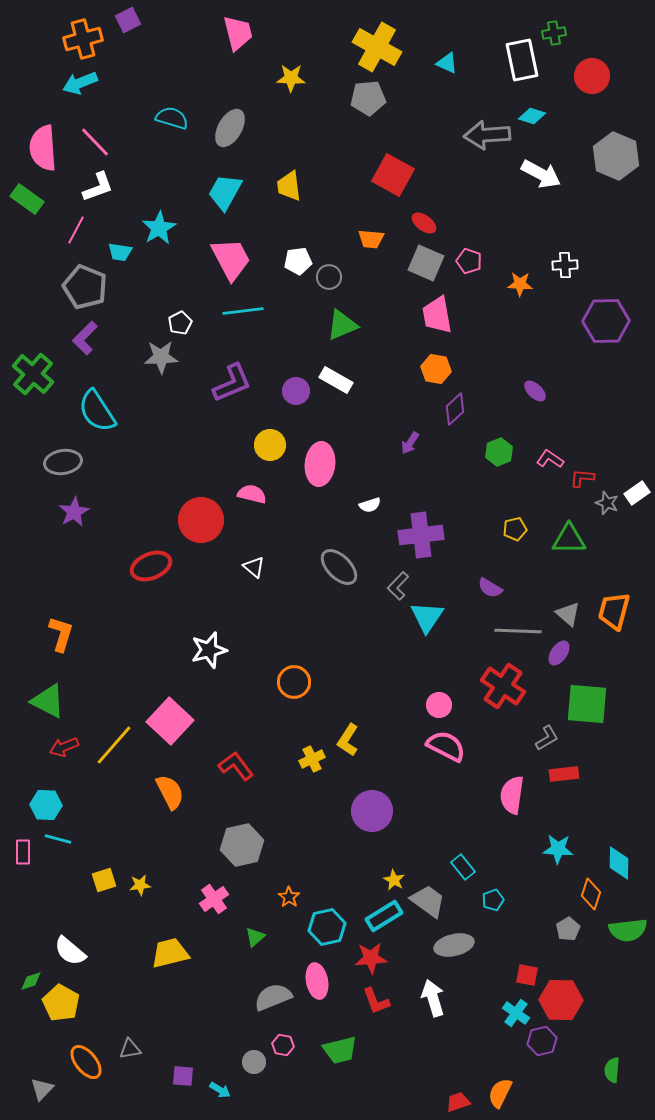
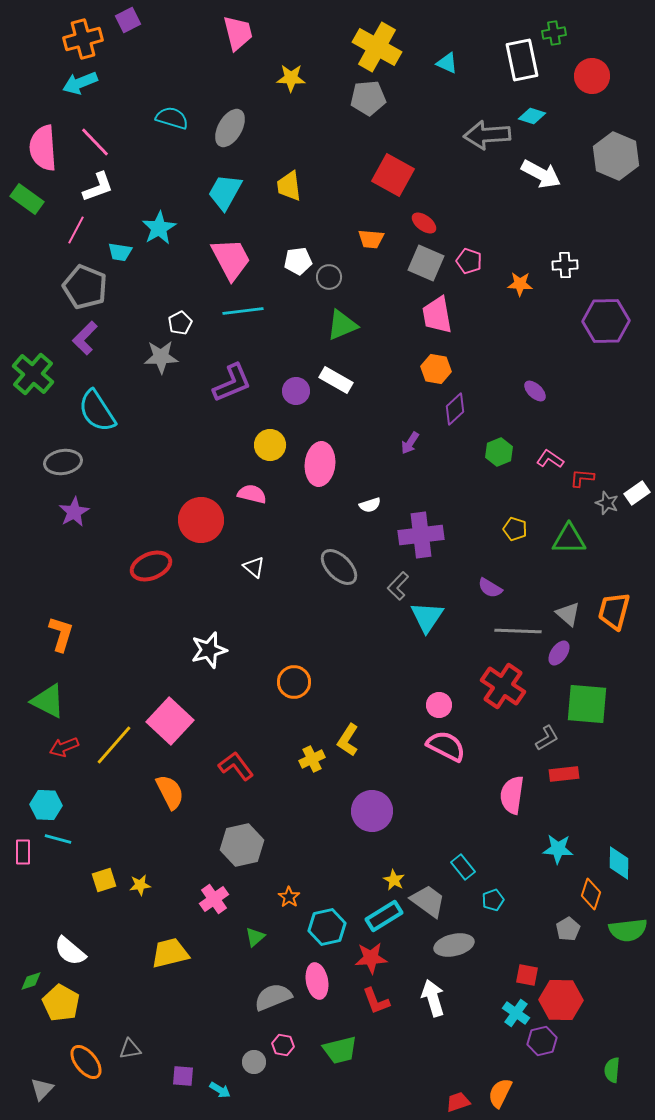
yellow pentagon at (515, 529): rotated 30 degrees clockwise
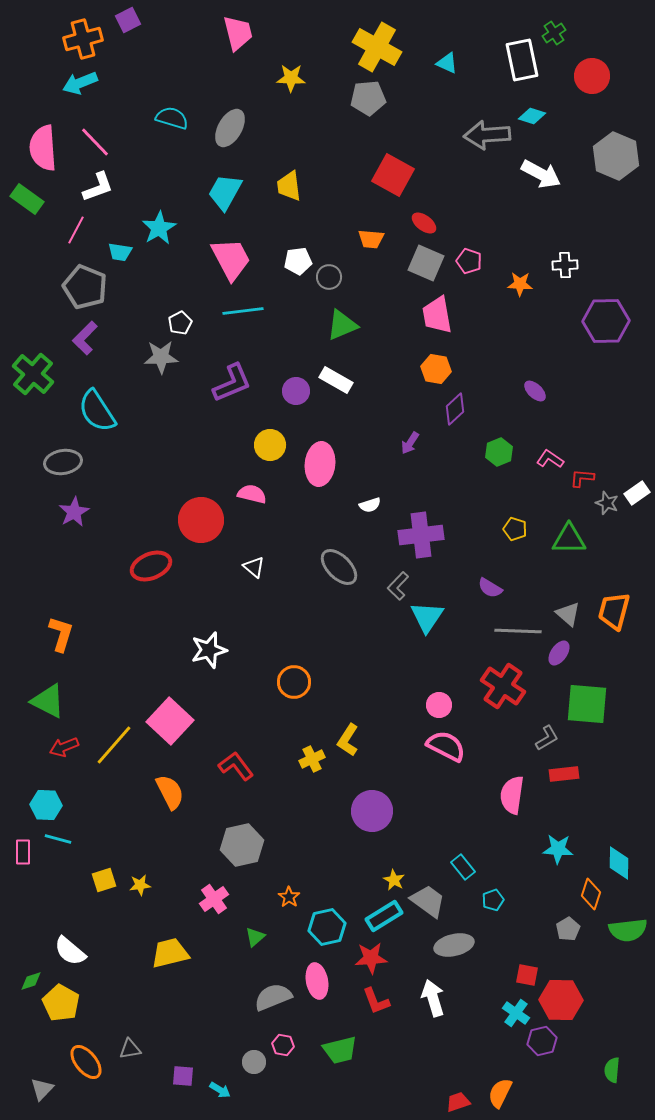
green cross at (554, 33): rotated 25 degrees counterclockwise
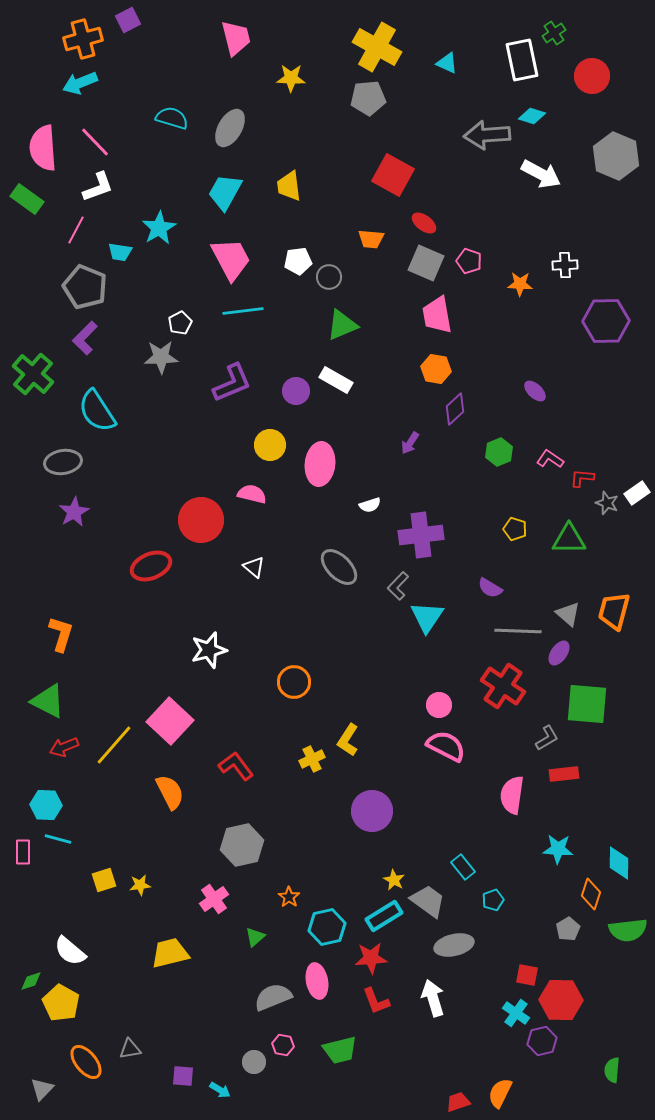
pink trapezoid at (238, 33): moved 2 px left, 5 px down
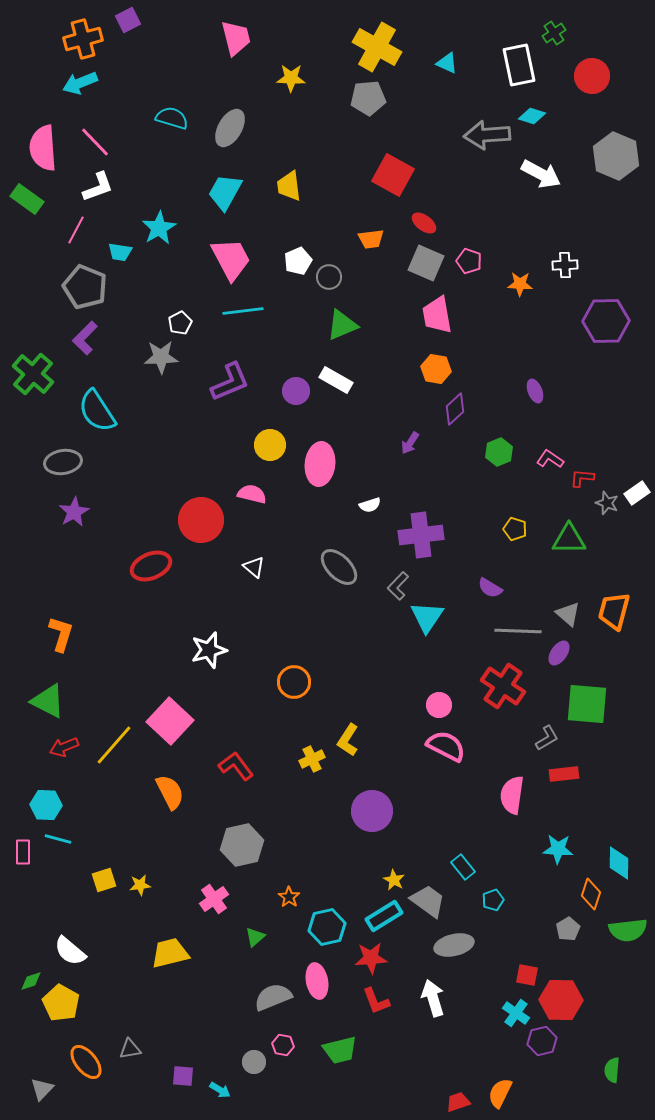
white rectangle at (522, 60): moved 3 px left, 5 px down
orange trapezoid at (371, 239): rotated 12 degrees counterclockwise
white pentagon at (298, 261): rotated 16 degrees counterclockwise
purple L-shape at (232, 383): moved 2 px left, 1 px up
purple ellipse at (535, 391): rotated 25 degrees clockwise
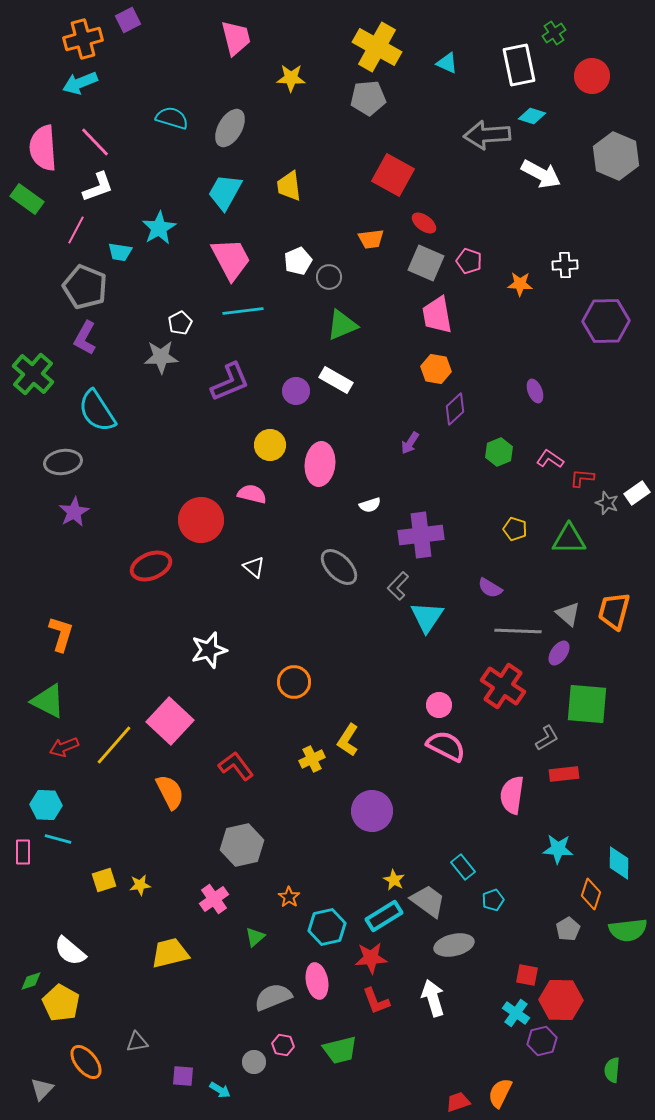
purple L-shape at (85, 338): rotated 16 degrees counterclockwise
gray triangle at (130, 1049): moved 7 px right, 7 px up
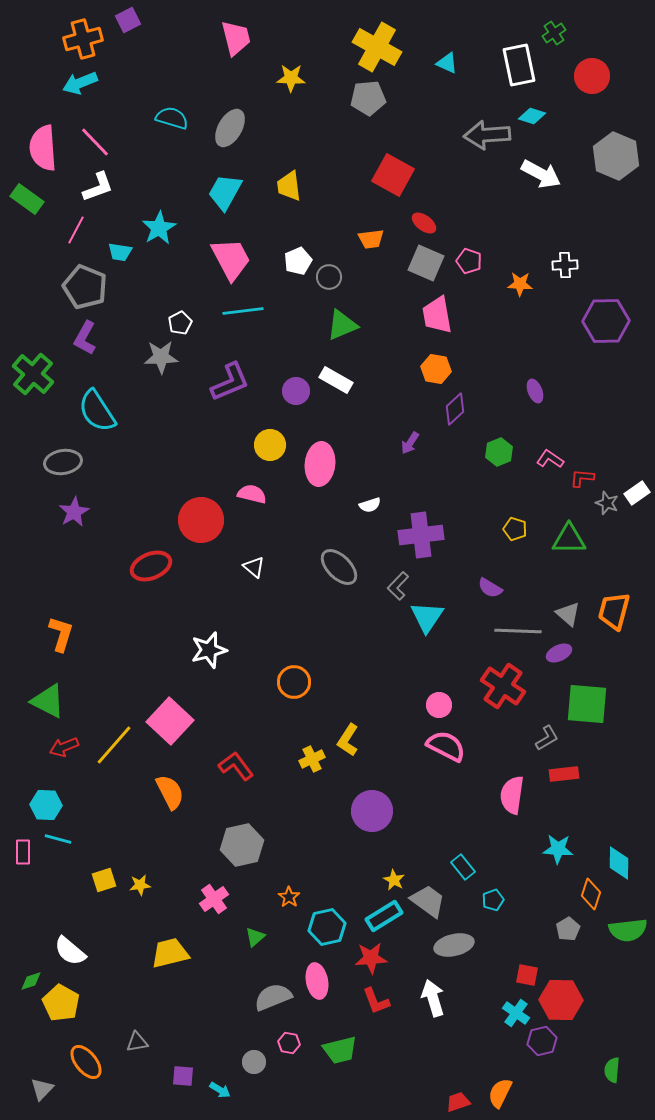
purple ellipse at (559, 653): rotated 30 degrees clockwise
pink hexagon at (283, 1045): moved 6 px right, 2 px up
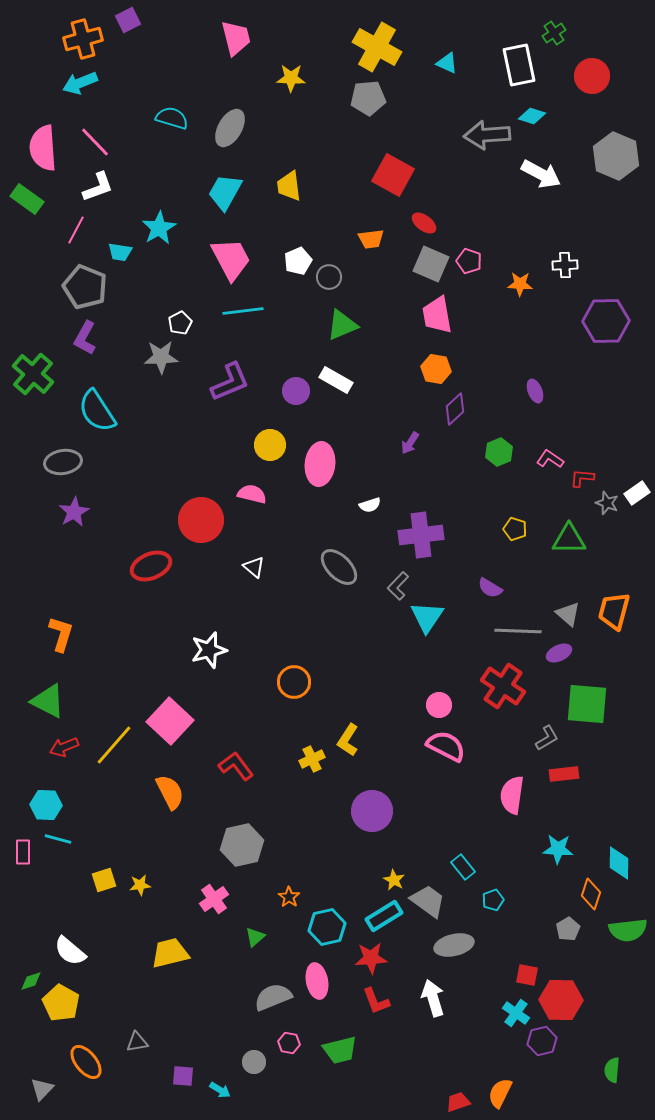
gray square at (426, 263): moved 5 px right, 1 px down
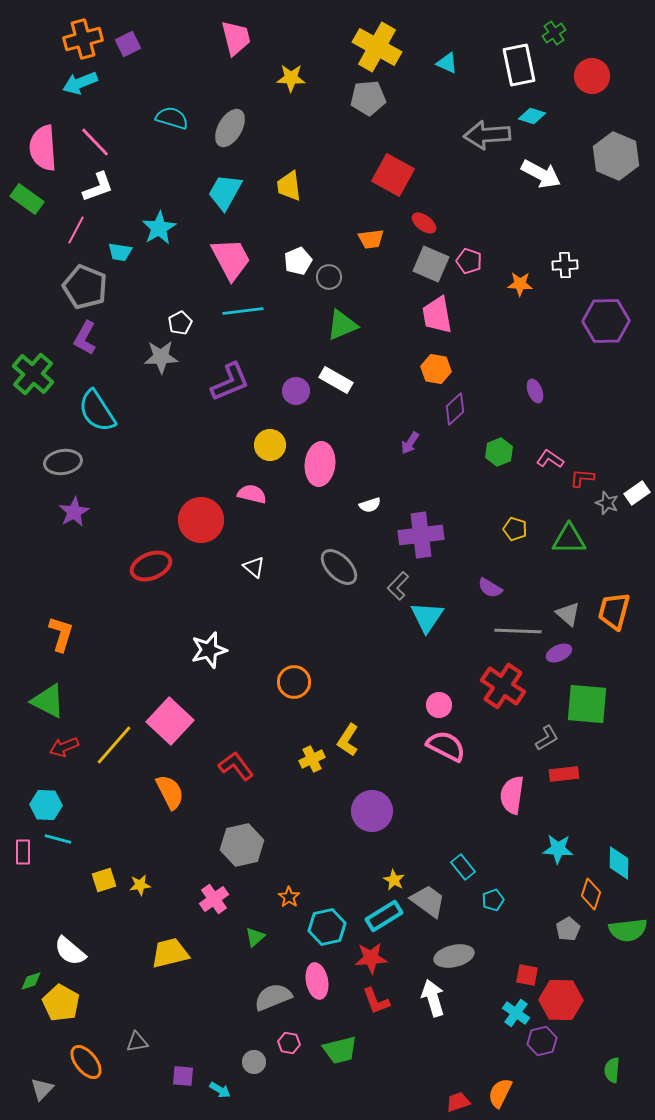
purple square at (128, 20): moved 24 px down
gray ellipse at (454, 945): moved 11 px down
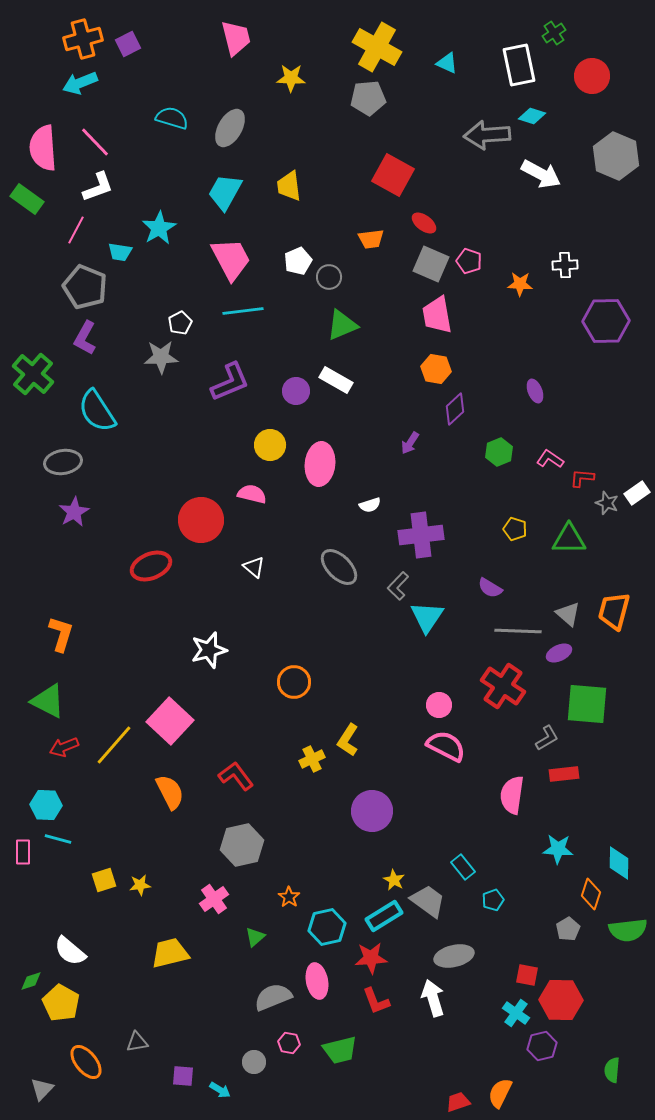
red L-shape at (236, 766): moved 10 px down
purple hexagon at (542, 1041): moved 5 px down
